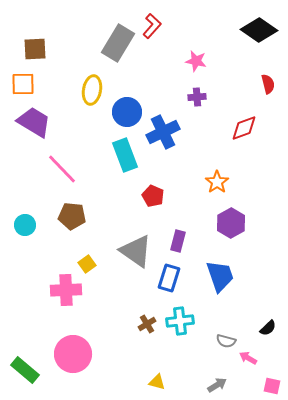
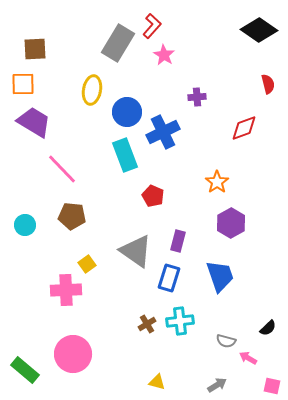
pink star: moved 32 px left, 6 px up; rotated 20 degrees clockwise
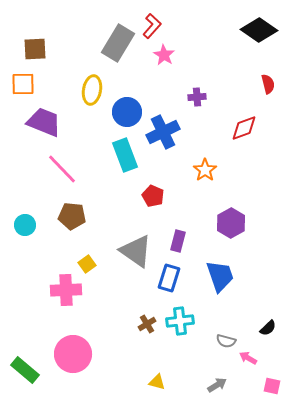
purple trapezoid: moved 10 px right; rotated 9 degrees counterclockwise
orange star: moved 12 px left, 12 px up
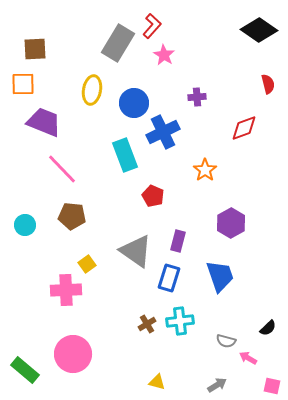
blue circle: moved 7 px right, 9 px up
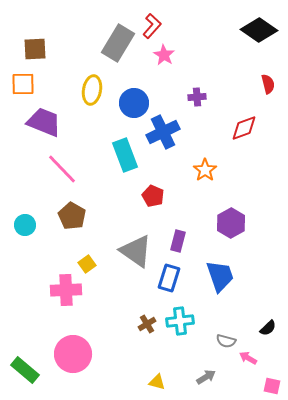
brown pentagon: rotated 24 degrees clockwise
gray arrow: moved 11 px left, 8 px up
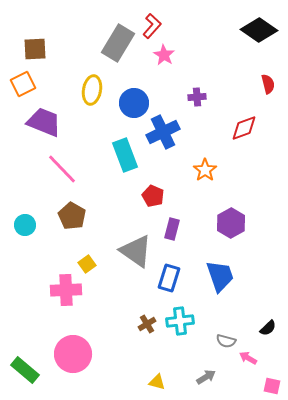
orange square: rotated 25 degrees counterclockwise
purple rectangle: moved 6 px left, 12 px up
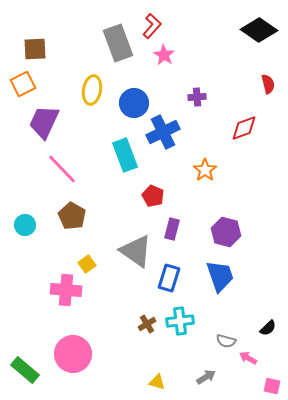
gray rectangle: rotated 51 degrees counterclockwise
purple trapezoid: rotated 87 degrees counterclockwise
purple hexagon: moved 5 px left, 9 px down; rotated 16 degrees counterclockwise
pink cross: rotated 8 degrees clockwise
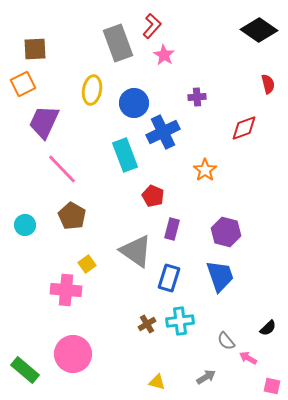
gray semicircle: rotated 36 degrees clockwise
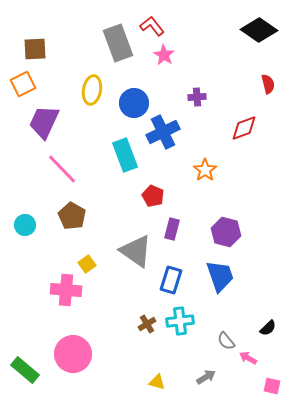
red L-shape: rotated 80 degrees counterclockwise
blue rectangle: moved 2 px right, 2 px down
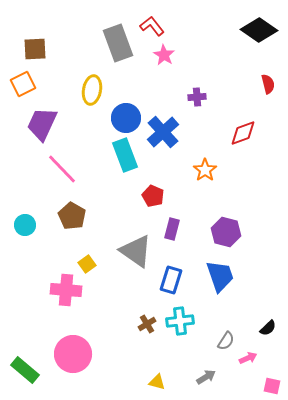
blue circle: moved 8 px left, 15 px down
purple trapezoid: moved 2 px left, 2 px down
red diamond: moved 1 px left, 5 px down
blue cross: rotated 16 degrees counterclockwise
gray semicircle: rotated 108 degrees counterclockwise
pink arrow: rotated 126 degrees clockwise
